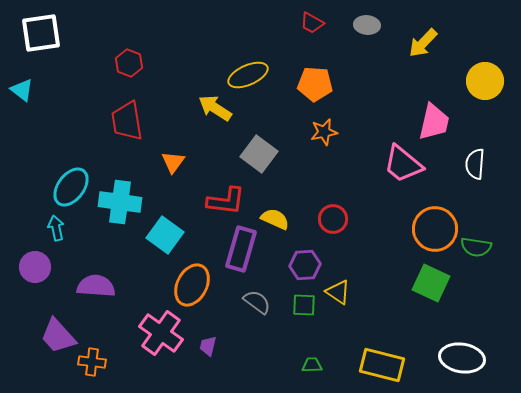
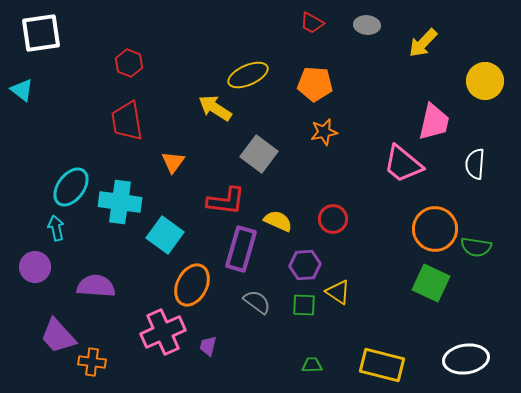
yellow semicircle at (275, 219): moved 3 px right, 2 px down
pink cross at (161, 333): moved 2 px right, 1 px up; rotated 30 degrees clockwise
white ellipse at (462, 358): moved 4 px right, 1 px down; rotated 18 degrees counterclockwise
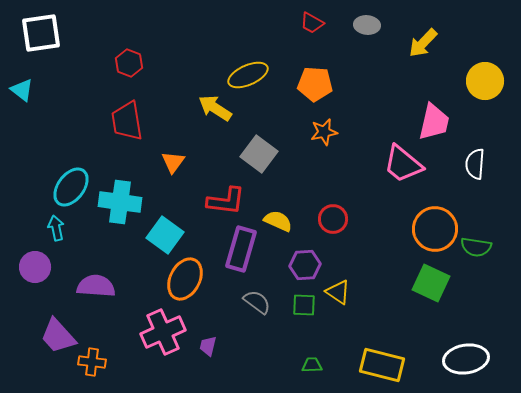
orange ellipse at (192, 285): moved 7 px left, 6 px up
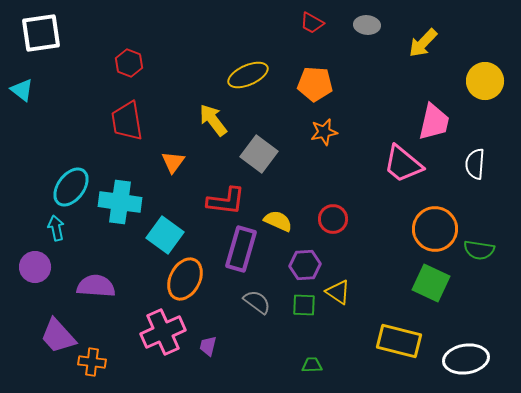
yellow arrow at (215, 108): moved 2 px left, 12 px down; rotated 20 degrees clockwise
green semicircle at (476, 247): moved 3 px right, 3 px down
yellow rectangle at (382, 365): moved 17 px right, 24 px up
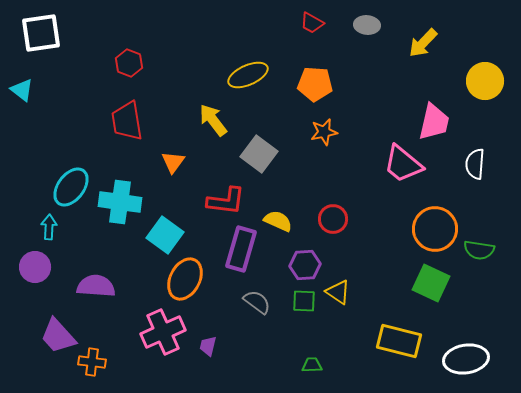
cyan arrow at (56, 228): moved 7 px left, 1 px up; rotated 15 degrees clockwise
green square at (304, 305): moved 4 px up
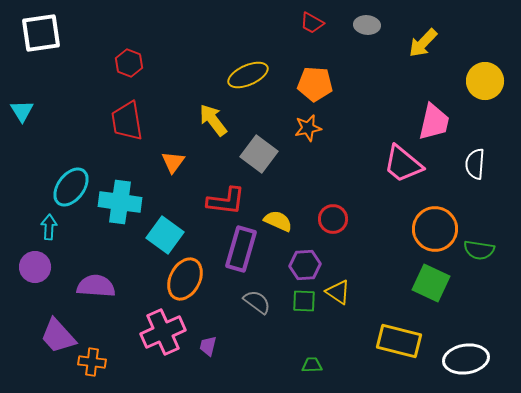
cyan triangle at (22, 90): moved 21 px down; rotated 20 degrees clockwise
orange star at (324, 132): moved 16 px left, 4 px up
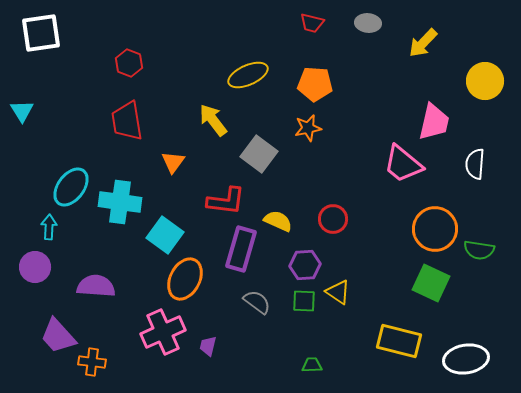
red trapezoid at (312, 23): rotated 15 degrees counterclockwise
gray ellipse at (367, 25): moved 1 px right, 2 px up
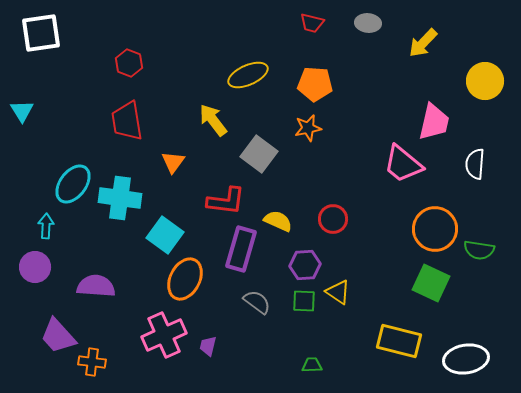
cyan ellipse at (71, 187): moved 2 px right, 3 px up
cyan cross at (120, 202): moved 4 px up
cyan arrow at (49, 227): moved 3 px left, 1 px up
pink cross at (163, 332): moved 1 px right, 3 px down
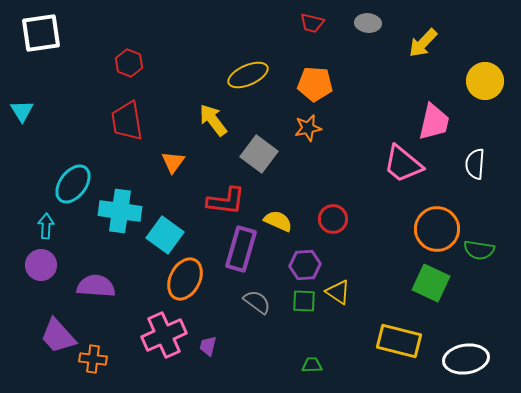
cyan cross at (120, 198): moved 13 px down
orange circle at (435, 229): moved 2 px right
purple circle at (35, 267): moved 6 px right, 2 px up
orange cross at (92, 362): moved 1 px right, 3 px up
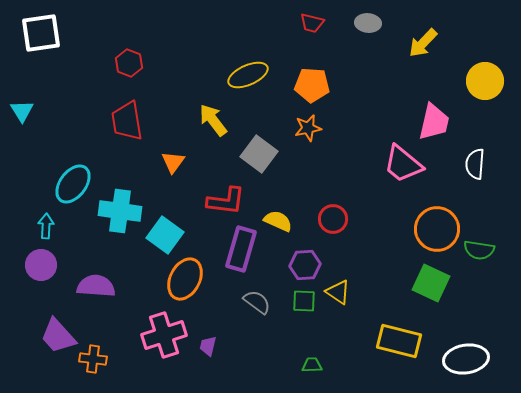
orange pentagon at (315, 84): moved 3 px left, 1 px down
pink cross at (164, 335): rotated 6 degrees clockwise
